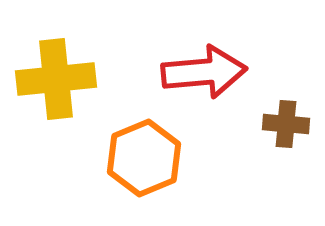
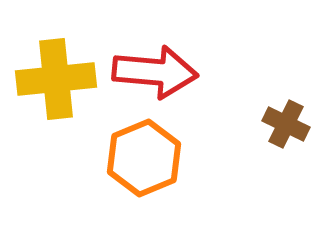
red arrow: moved 49 px left; rotated 10 degrees clockwise
brown cross: rotated 21 degrees clockwise
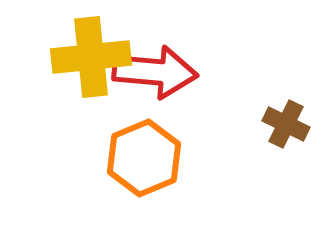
yellow cross: moved 35 px right, 22 px up
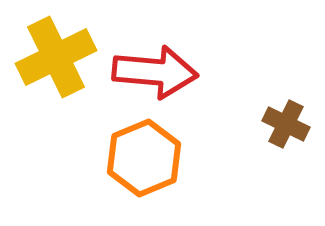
yellow cross: moved 35 px left; rotated 20 degrees counterclockwise
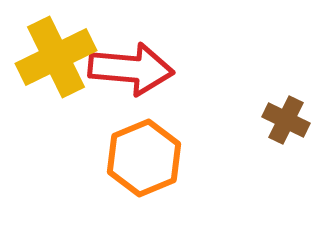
red arrow: moved 24 px left, 3 px up
brown cross: moved 4 px up
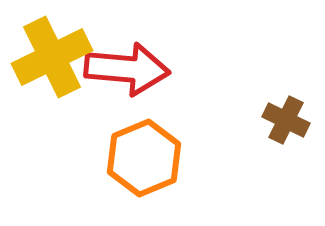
yellow cross: moved 4 px left
red arrow: moved 4 px left
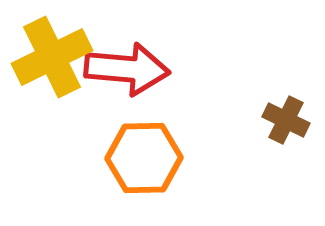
orange hexagon: rotated 22 degrees clockwise
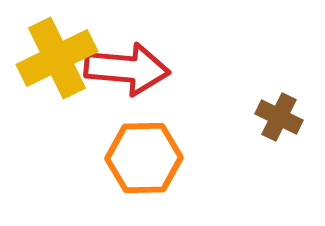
yellow cross: moved 5 px right, 1 px down
brown cross: moved 7 px left, 3 px up
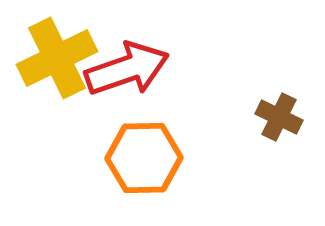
red arrow: rotated 24 degrees counterclockwise
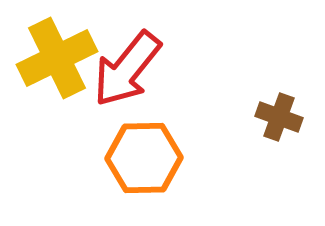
red arrow: rotated 148 degrees clockwise
brown cross: rotated 6 degrees counterclockwise
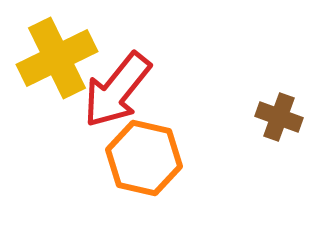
red arrow: moved 10 px left, 21 px down
orange hexagon: rotated 14 degrees clockwise
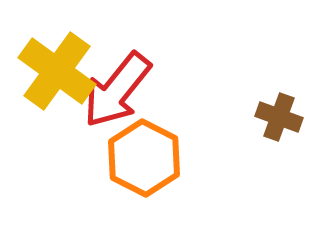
yellow cross: moved 13 px down; rotated 28 degrees counterclockwise
orange hexagon: rotated 14 degrees clockwise
